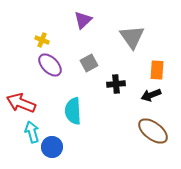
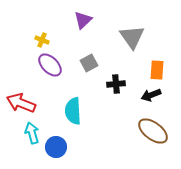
cyan arrow: moved 1 px down
blue circle: moved 4 px right
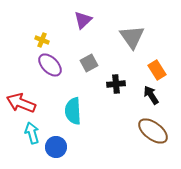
orange rectangle: rotated 36 degrees counterclockwise
black arrow: rotated 78 degrees clockwise
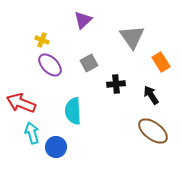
orange rectangle: moved 4 px right, 8 px up
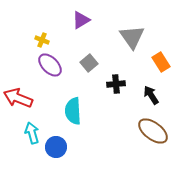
purple triangle: moved 2 px left; rotated 12 degrees clockwise
gray square: rotated 12 degrees counterclockwise
red arrow: moved 3 px left, 5 px up
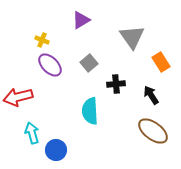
red arrow: moved 1 px up; rotated 36 degrees counterclockwise
cyan semicircle: moved 17 px right
blue circle: moved 3 px down
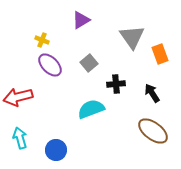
orange rectangle: moved 1 px left, 8 px up; rotated 12 degrees clockwise
black arrow: moved 1 px right, 2 px up
cyan semicircle: moved 1 px right, 2 px up; rotated 72 degrees clockwise
cyan arrow: moved 12 px left, 5 px down
